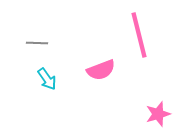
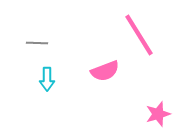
pink line: rotated 18 degrees counterclockwise
pink semicircle: moved 4 px right, 1 px down
cyan arrow: rotated 35 degrees clockwise
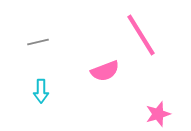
pink line: moved 2 px right
gray line: moved 1 px right, 1 px up; rotated 15 degrees counterclockwise
cyan arrow: moved 6 px left, 12 px down
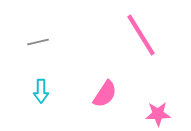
pink semicircle: moved 23 px down; rotated 36 degrees counterclockwise
pink star: rotated 15 degrees clockwise
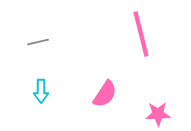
pink line: moved 1 px up; rotated 18 degrees clockwise
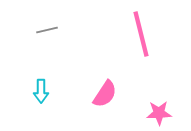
gray line: moved 9 px right, 12 px up
pink star: moved 1 px right, 1 px up
